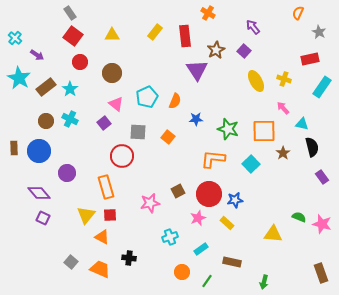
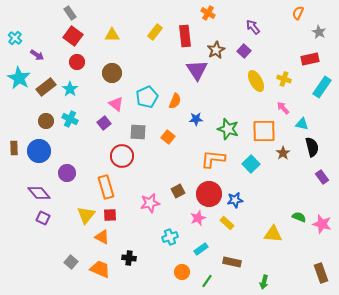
red circle at (80, 62): moved 3 px left
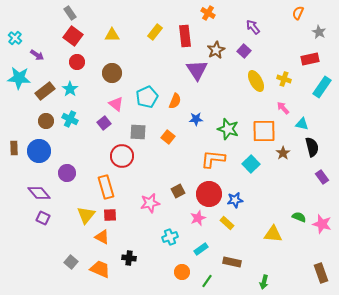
cyan star at (19, 78): rotated 25 degrees counterclockwise
brown rectangle at (46, 87): moved 1 px left, 4 px down
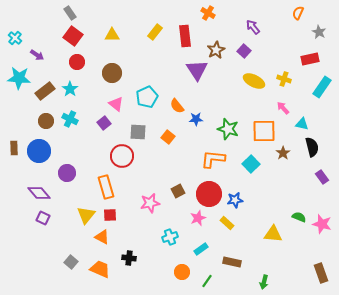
yellow ellipse at (256, 81): moved 2 px left; rotated 35 degrees counterclockwise
orange semicircle at (175, 101): moved 2 px right, 5 px down; rotated 119 degrees clockwise
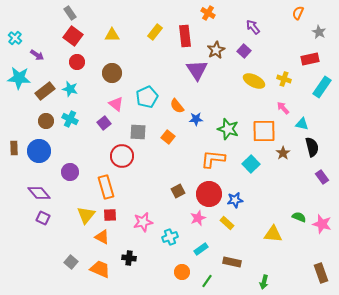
cyan star at (70, 89): rotated 21 degrees counterclockwise
purple circle at (67, 173): moved 3 px right, 1 px up
pink star at (150, 203): moved 7 px left, 19 px down
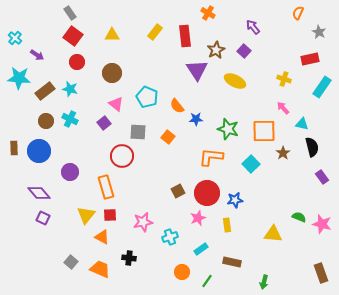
yellow ellipse at (254, 81): moved 19 px left
cyan pentagon at (147, 97): rotated 25 degrees counterclockwise
orange L-shape at (213, 159): moved 2 px left, 2 px up
red circle at (209, 194): moved 2 px left, 1 px up
yellow rectangle at (227, 223): moved 2 px down; rotated 40 degrees clockwise
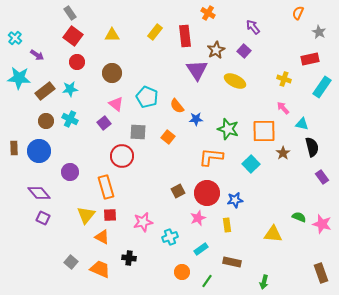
cyan star at (70, 89): rotated 21 degrees counterclockwise
